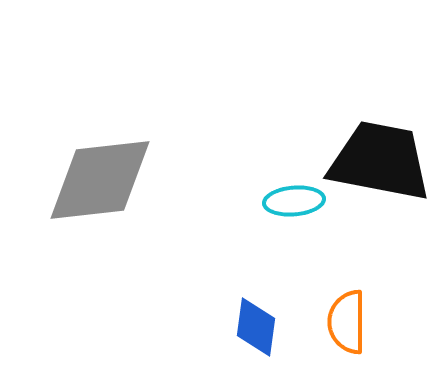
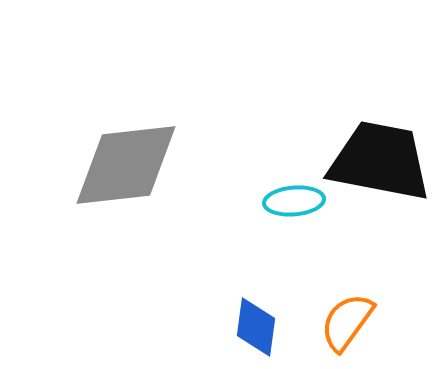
gray diamond: moved 26 px right, 15 px up
orange semicircle: rotated 36 degrees clockwise
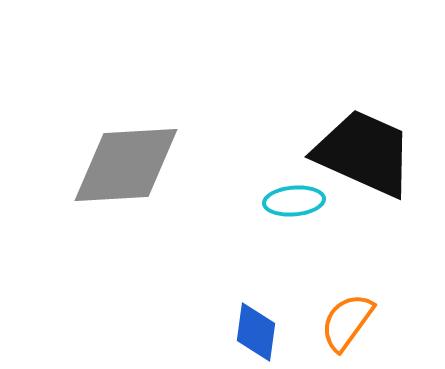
black trapezoid: moved 16 px left, 8 px up; rotated 13 degrees clockwise
gray diamond: rotated 3 degrees clockwise
blue diamond: moved 5 px down
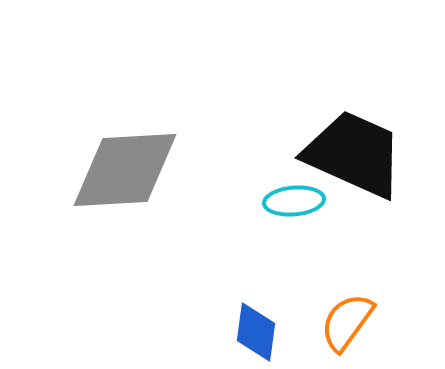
black trapezoid: moved 10 px left, 1 px down
gray diamond: moved 1 px left, 5 px down
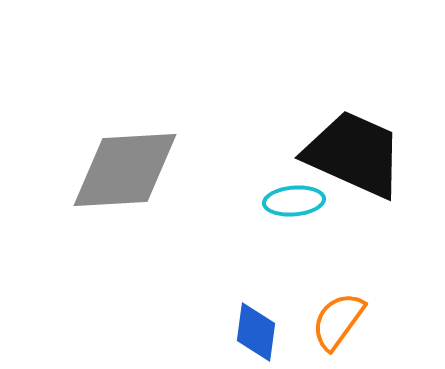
orange semicircle: moved 9 px left, 1 px up
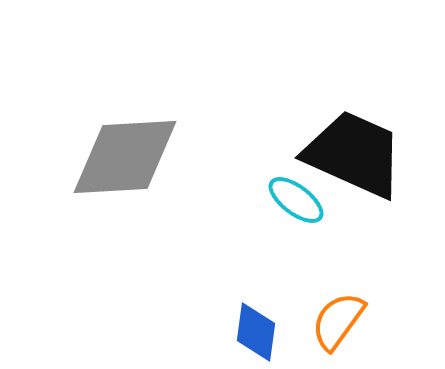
gray diamond: moved 13 px up
cyan ellipse: moved 2 px right, 1 px up; rotated 42 degrees clockwise
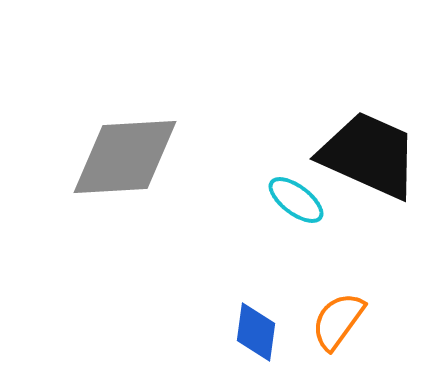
black trapezoid: moved 15 px right, 1 px down
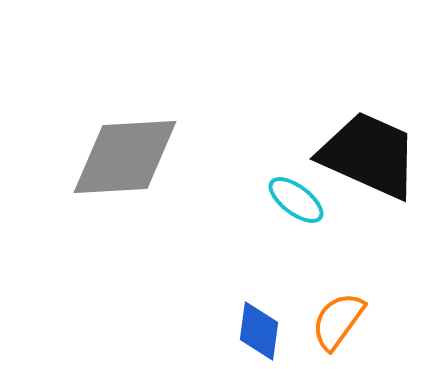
blue diamond: moved 3 px right, 1 px up
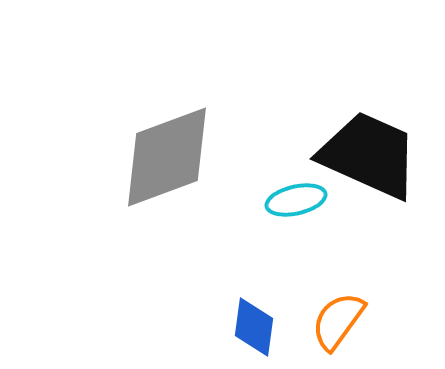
gray diamond: moved 42 px right; rotated 17 degrees counterclockwise
cyan ellipse: rotated 50 degrees counterclockwise
blue diamond: moved 5 px left, 4 px up
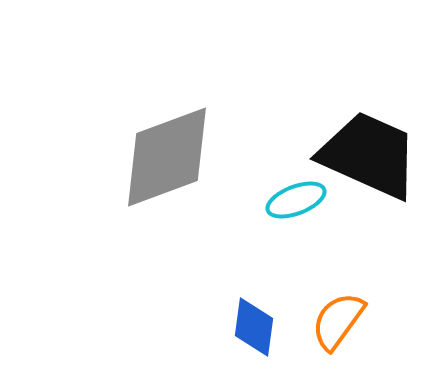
cyan ellipse: rotated 8 degrees counterclockwise
